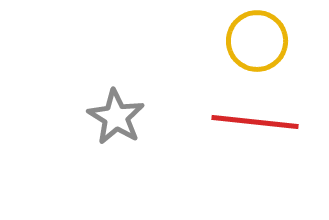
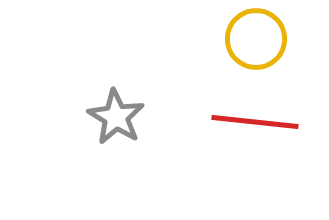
yellow circle: moved 1 px left, 2 px up
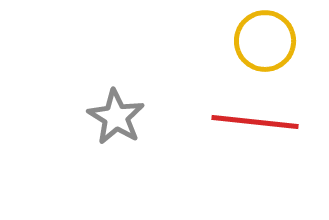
yellow circle: moved 9 px right, 2 px down
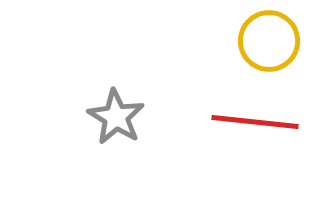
yellow circle: moved 4 px right
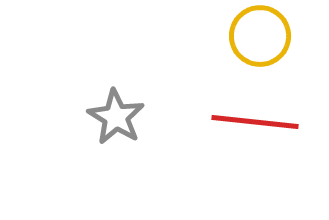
yellow circle: moved 9 px left, 5 px up
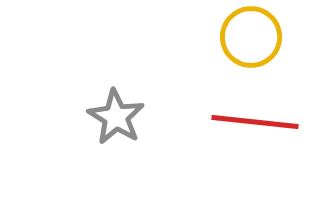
yellow circle: moved 9 px left, 1 px down
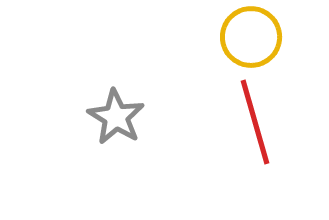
red line: rotated 68 degrees clockwise
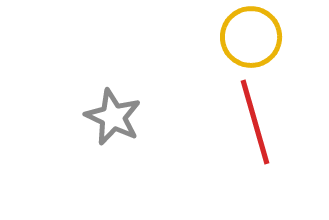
gray star: moved 3 px left; rotated 6 degrees counterclockwise
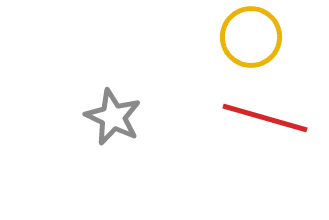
red line: moved 10 px right, 4 px up; rotated 58 degrees counterclockwise
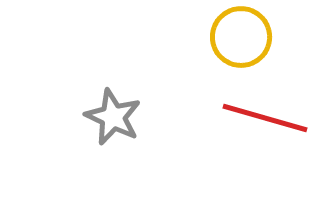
yellow circle: moved 10 px left
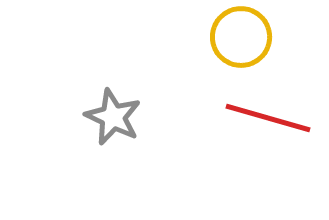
red line: moved 3 px right
